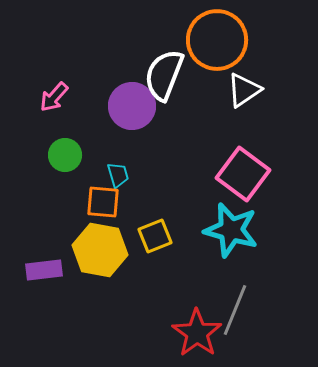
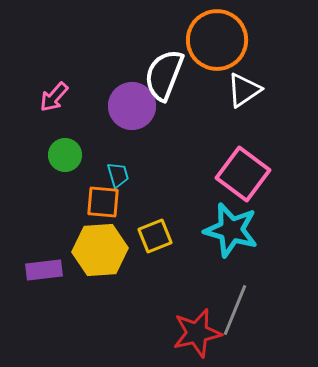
yellow hexagon: rotated 14 degrees counterclockwise
red star: rotated 24 degrees clockwise
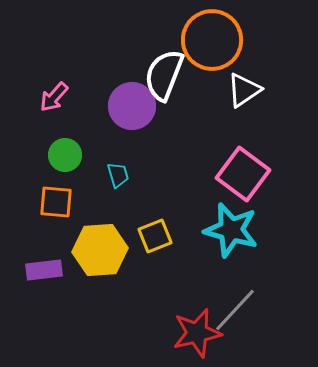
orange circle: moved 5 px left
orange square: moved 47 px left
gray line: rotated 21 degrees clockwise
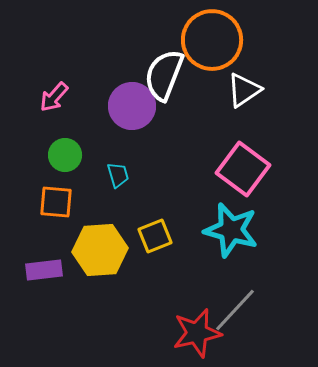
pink square: moved 5 px up
